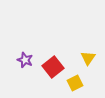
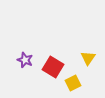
red square: rotated 20 degrees counterclockwise
yellow square: moved 2 px left
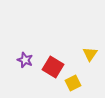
yellow triangle: moved 2 px right, 4 px up
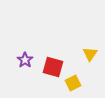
purple star: rotated 14 degrees clockwise
red square: rotated 15 degrees counterclockwise
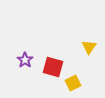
yellow triangle: moved 1 px left, 7 px up
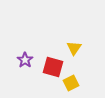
yellow triangle: moved 15 px left, 1 px down
yellow square: moved 2 px left
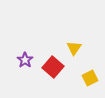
red square: rotated 25 degrees clockwise
yellow square: moved 19 px right, 5 px up
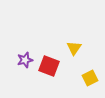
purple star: rotated 21 degrees clockwise
red square: moved 4 px left, 1 px up; rotated 20 degrees counterclockwise
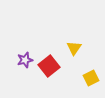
red square: rotated 30 degrees clockwise
yellow square: moved 1 px right
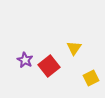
purple star: rotated 28 degrees counterclockwise
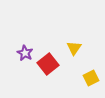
purple star: moved 7 px up
red square: moved 1 px left, 2 px up
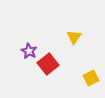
yellow triangle: moved 11 px up
purple star: moved 4 px right, 2 px up
